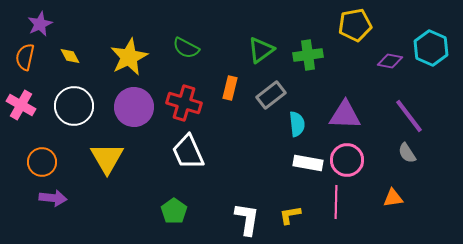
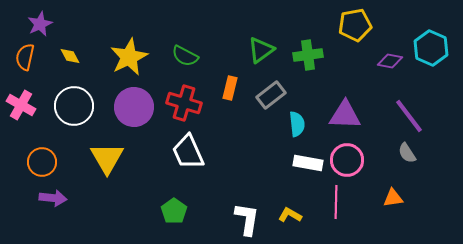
green semicircle: moved 1 px left, 8 px down
yellow L-shape: rotated 40 degrees clockwise
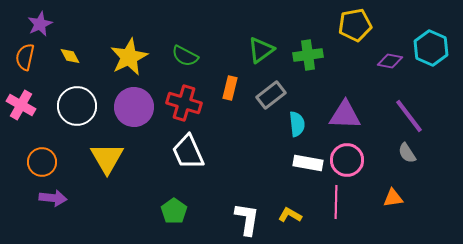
white circle: moved 3 px right
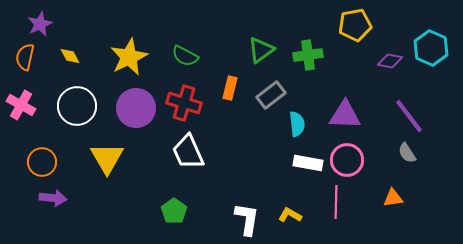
purple circle: moved 2 px right, 1 px down
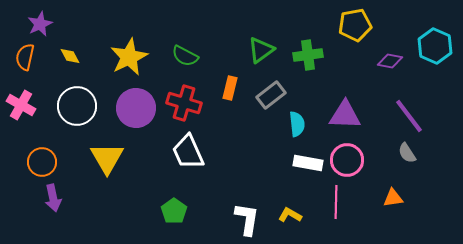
cyan hexagon: moved 4 px right, 2 px up
purple arrow: rotated 72 degrees clockwise
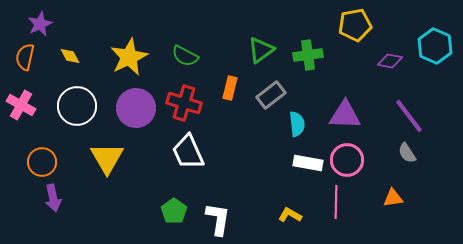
white L-shape: moved 29 px left
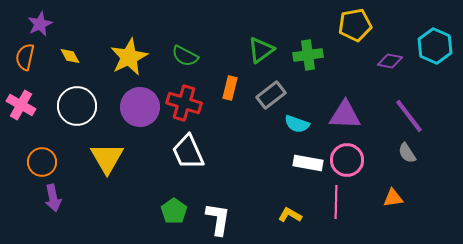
purple circle: moved 4 px right, 1 px up
cyan semicircle: rotated 115 degrees clockwise
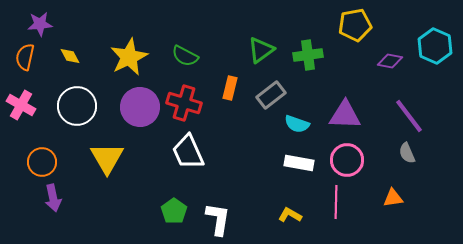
purple star: rotated 20 degrees clockwise
gray semicircle: rotated 10 degrees clockwise
white rectangle: moved 9 px left
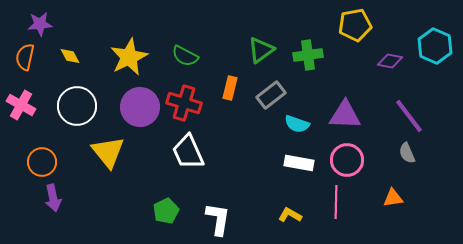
yellow triangle: moved 1 px right, 6 px up; rotated 9 degrees counterclockwise
green pentagon: moved 8 px left; rotated 10 degrees clockwise
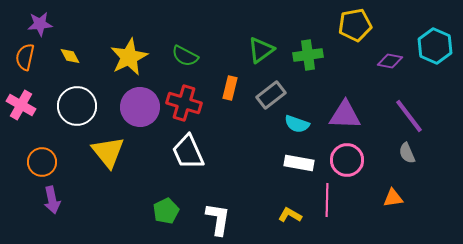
purple arrow: moved 1 px left, 2 px down
pink line: moved 9 px left, 2 px up
